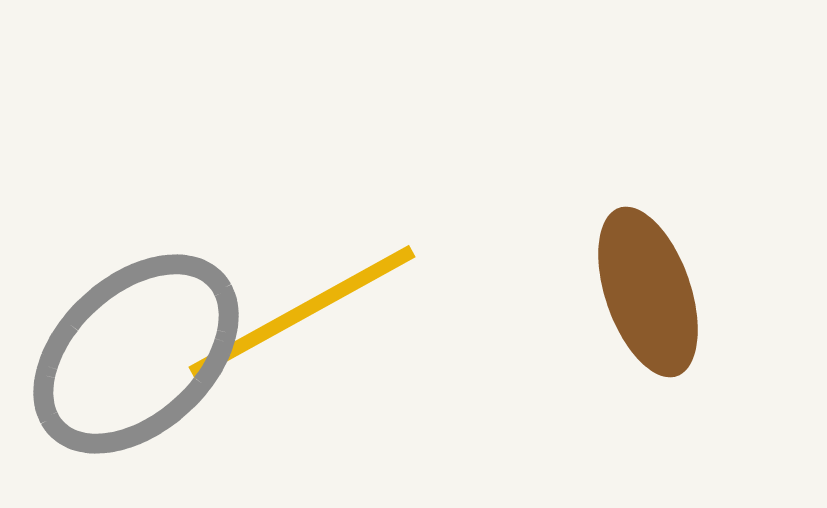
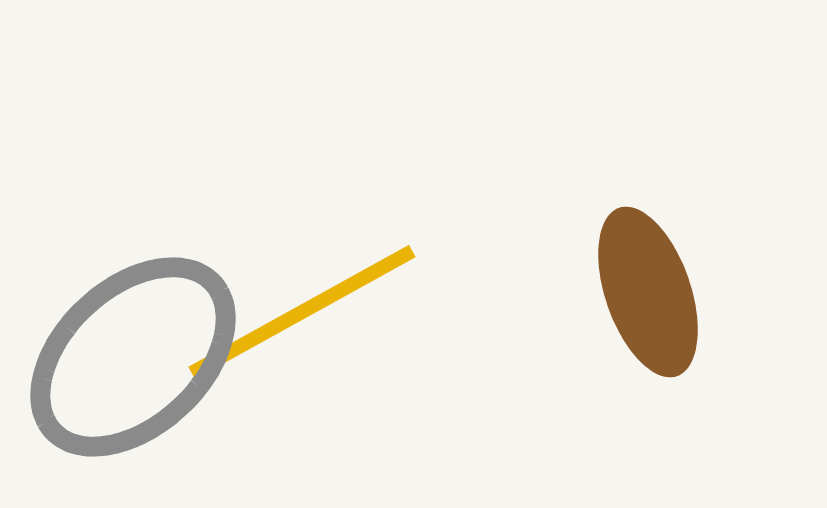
gray ellipse: moved 3 px left, 3 px down
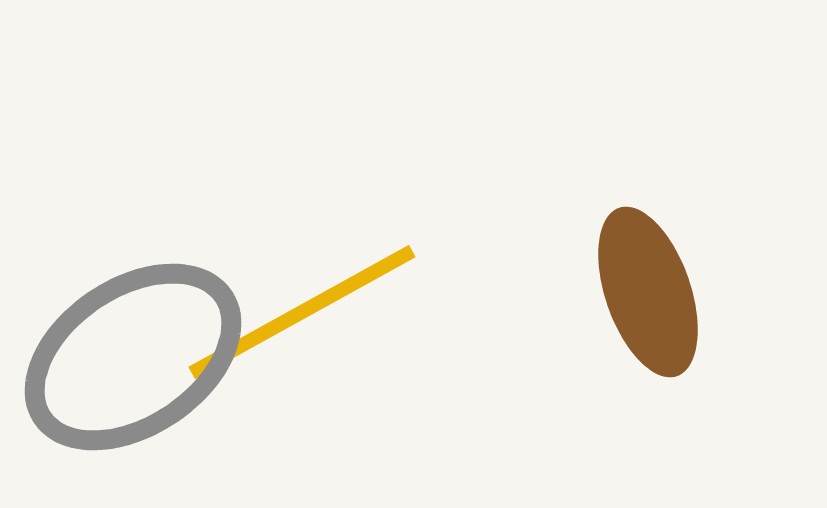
gray ellipse: rotated 9 degrees clockwise
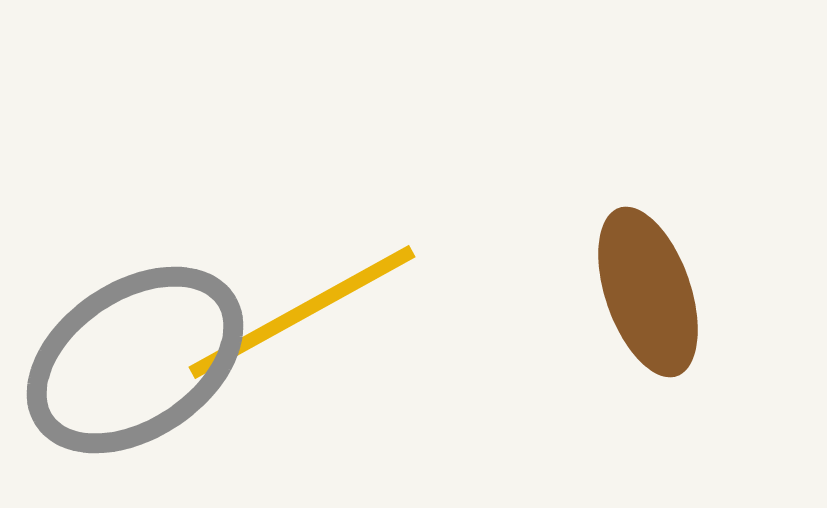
gray ellipse: moved 2 px right, 3 px down
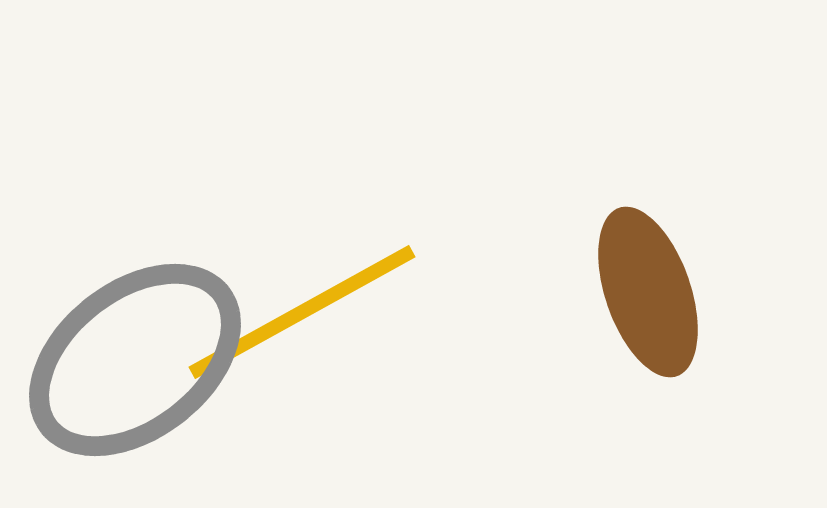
gray ellipse: rotated 4 degrees counterclockwise
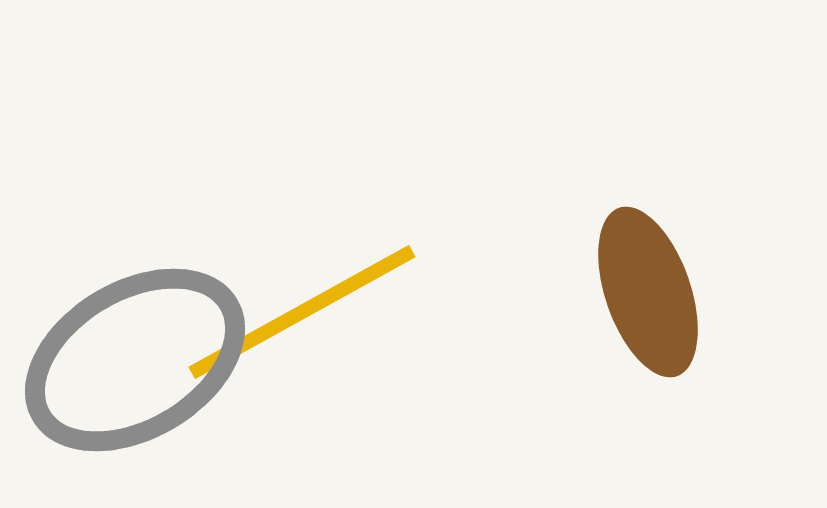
gray ellipse: rotated 7 degrees clockwise
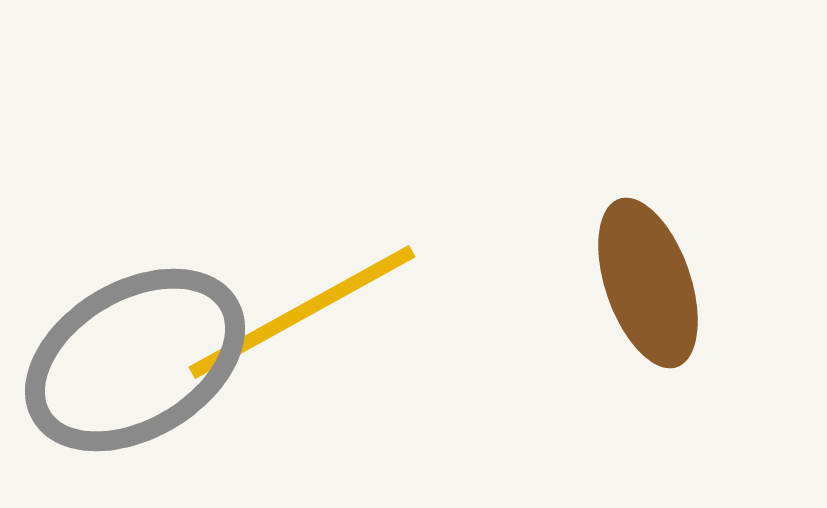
brown ellipse: moved 9 px up
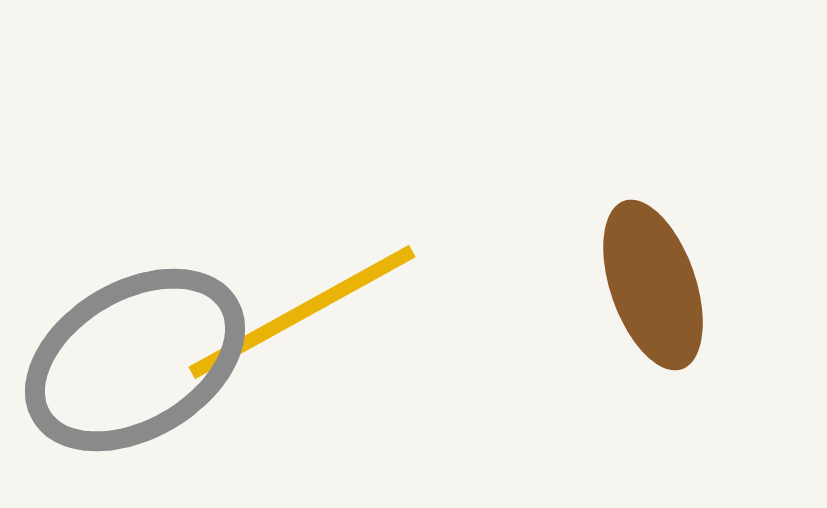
brown ellipse: moved 5 px right, 2 px down
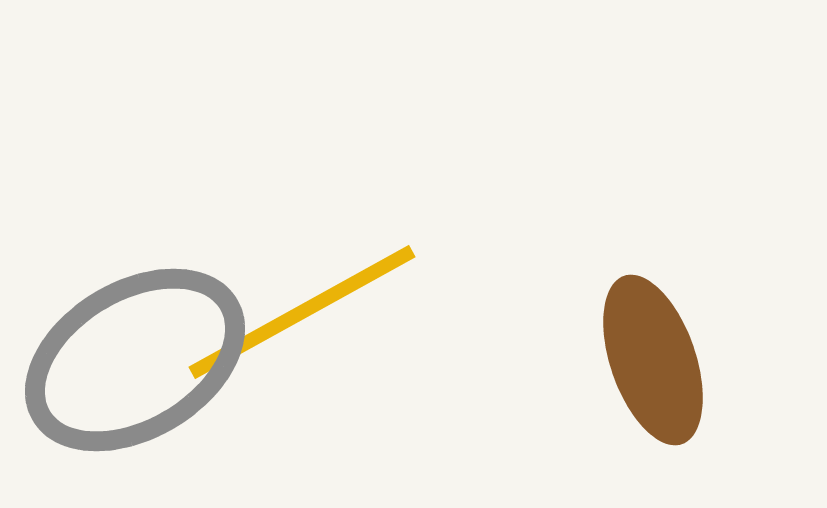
brown ellipse: moved 75 px down
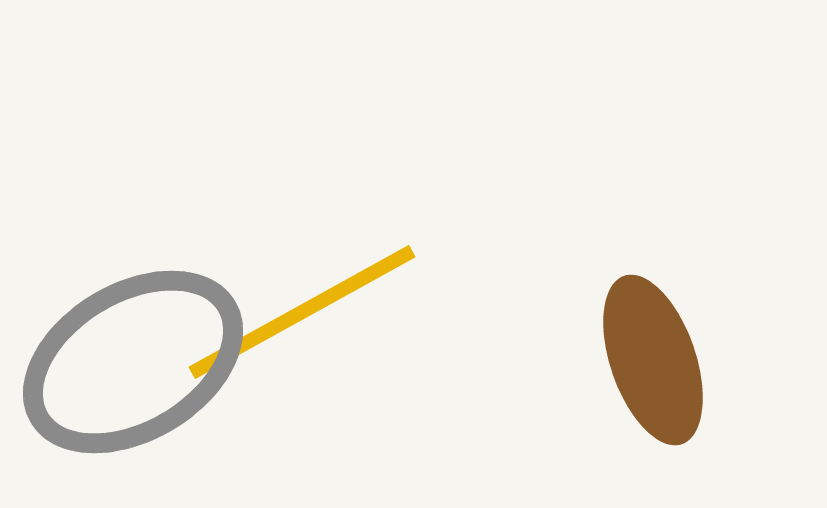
gray ellipse: moved 2 px left, 2 px down
